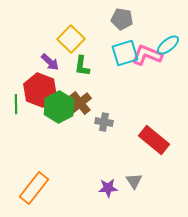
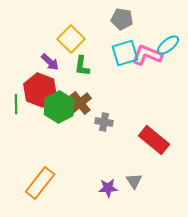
orange rectangle: moved 6 px right, 5 px up
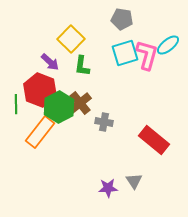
pink L-shape: rotated 84 degrees clockwise
orange rectangle: moved 51 px up
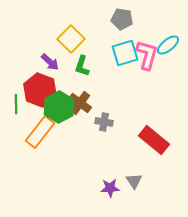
green L-shape: rotated 10 degrees clockwise
brown cross: rotated 15 degrees counterclockwise
purple star: moved 2 px right
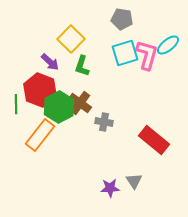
orange rectangle: moved 3 px down
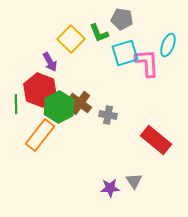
cyan ellipse: rotated 30 degrees counterclockwise
pink L-shape: moved 8 px down; rotated 20 degrees counterclockwise
purple arrow: rotated 18 degrees clockwise
green L-shape: moved 17 px right, 33 px up; rotated 40 degrees counterclockwise
gray cross: moved 4 px right, 7 px up
red rectangle: moved 2 px right
